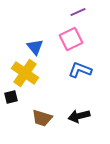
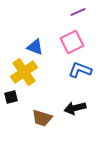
pink square: moved 1 px right, 3 px down
blue triangle: rotated 30 degrees counterclockwise
yellow cross: moved 1 px left, 1 px up; rotated 20 degrees clockwise
black arrow: moved 4 px left, 8 px up
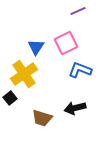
purple line: moved 1 px up
pink square: moved 6 px left, 1 px down
blue triangle: moved 1 px right; rotated 42 degrees clockwise
yellow cross: moved 2 px down
black square: moved 1 px left, 1 px down; rotated 24 degrees counterclockwise
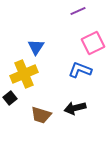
pink square: moved 27 px right
yellow cross: rotated 12 degrees clockwise
brown trapezoid: moved 1 px left, 3 px up
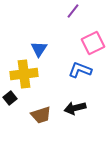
purple line: moved 5 px left; rotated 28 degrees counterclockwise
blue triangle: moved 3 px right, 2 px down
yellow cross: rotated 16 degrees clockwise
brown trapezoid: rotated 35 degrees counterclockwise
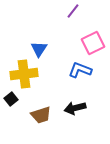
black square: moved 1 px right, 1 px down
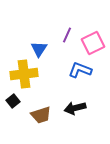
purple line: moved 6 px left, 24 px down; rotated 14 degrees counterclockwise
black square: moved 2 px right, 2 px down
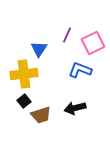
black square: moved 11 px right
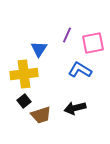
pink square: rotated 15 degrees clockwise
blue L-shape: rotated 10 degrees clockwise
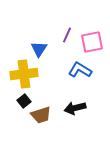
pink square: moved 1 px left, 1 px up
